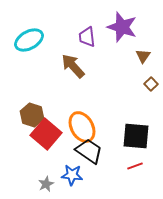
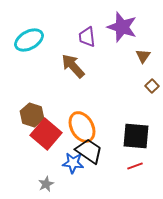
brown square: moved 1 px right, 2 px down
blue star: moved 1 px right, 12 px up
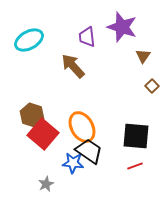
red square: moved 3 px left
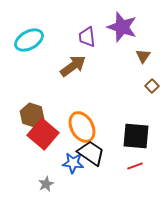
brown arrow: rotated 96 degrees clockwise
black trapezoid: moved 2 px right, 2 px down
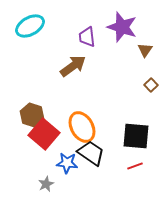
cyan ellipse: moved 1 px right, 14 px up
brown triangle: moved 2 px right, 6 px up
brown square: moved 1 px left, 1 px up
red square: moved 1 px right
blue star: moved 6 px left
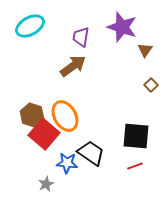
purple trapezoid: moved 6 px left; rotated 15 degrees clockwise
orange ellipse: moved 17 px left, 11 px up
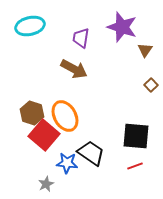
cyan ellipse: rotated 16 degrees clockwise
purple trapezoid: moved 1 px down
brown arrow: moved 1 px right, 3 px down; rotated 64 degrees clockwise
brown hexagon: moved 2 px up
red square: moved 1 px down
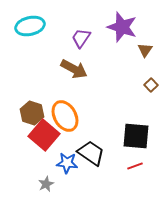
purple trapezoid: rotated 25 degrees clockwise
